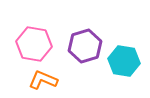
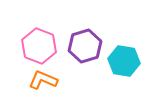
pink hexagon: moved 5 px right, 2 px down; rotated 12 degrees clockwise
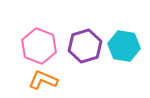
cyan hexagon: moved 15 px up
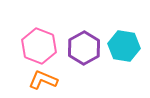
purple hexagon: moved 1 px left, 2 px down; rotated 12 degrees counterclockwise
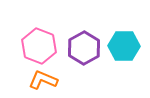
cyan hexagon: rotated 8 degrees counterclockwise
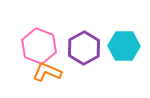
orange L-shape: moved 4 px right, 8 px up
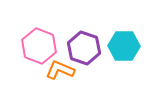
purple hexagon: rotated 12 degrees counterclockwise
orange L-shape: moved 13 px right, 2 px up
